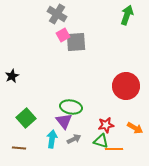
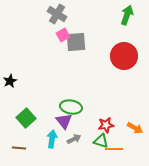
black star: moved 2 px left, 5 px down
red circle: moved 2 px left, 30 px up
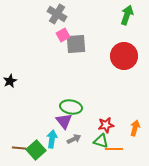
gray square: moved 2 px down
green square: moved 10 px right, 32 px down
orange arrow: rotated 105 degrees counterclockwise
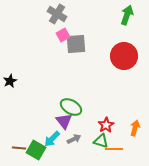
green ellipse: rotated 20 degrees clockwise
red star: rotated 21 degrees counterclockwise
cyan arrow: rotated 144 degrees counterclockwise
green square: rotated 18 degrees counterclockwise
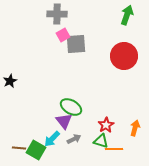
gray cross: rotated 30 degrees counterclockwise
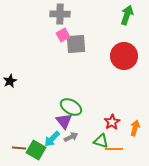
gray cross: moved 3 px right
red star: moved 6 px right, 3 px up
gray arrow: moved 3 px left, 2 px up
